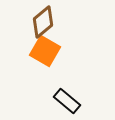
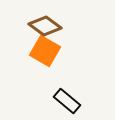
brown diamond: moved 2 px right, 4 px down; rotated 76 degrees clockwise
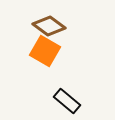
brown diamond: moved 4 px right
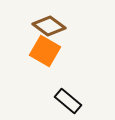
black rectangle: moved 1 px right
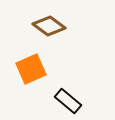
orange square: moved 14 px left, 18 px down; rotated 36 degrees clockwise
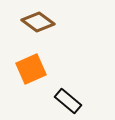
brown diamond: moved 11 px left, 4 px up
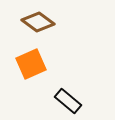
orange square: moved 5 px up
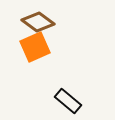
orange square: moved 4 px right, 17 px up
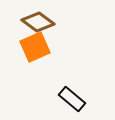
black rectangle: moved 4 px right, 2 px up
